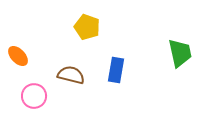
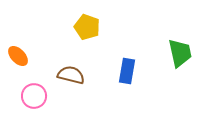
blue rectangle: moved 11 px right, 1 px down
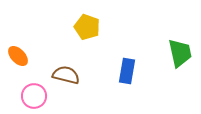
brown semicircle: moved 5 px left
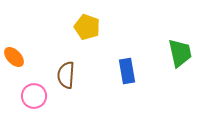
orange ellipse: moved 4 px left, 1 px down
blue rectangle: rotated 20 degrees counterclockwise
brown semicircle: rotated 100 degrees counterclockwise
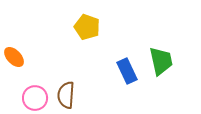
green trapezoid: moved 19 px left, 8 px down
blue rectangle: rotated 15 degrees counterclockwise
brown semicircle: moved 20 px down
pink circle: moved 1 px right, 2 px down
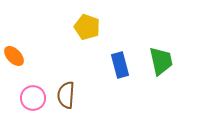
orange ellipse: moved 1 px up
blue rectangle: moved 7 px left, 6 px up; rotated 10 degrees clockwise
pink circle: moved 2 px left
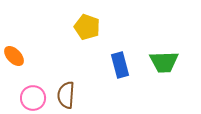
green trapezoid: moved 3 px right, 1 px down; rotated 100 degrees clockwise
